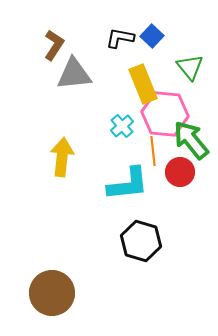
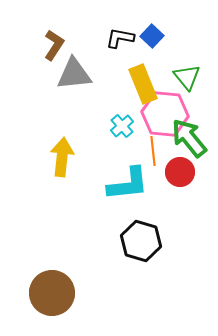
green triangle: moved 3 px left, 10 px down
green arrow: moved 2 px left, 2 px up
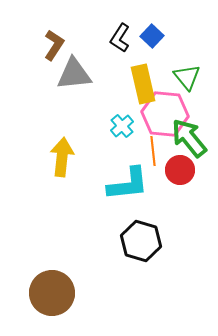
black L-shape: rotated 68 degrees counterclockwise
yellow rectangle: rotated 9 degrees clockwise
red circle: moved 2 px up
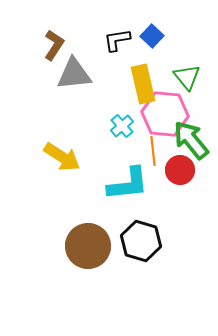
black L-shape: moved 3 px left, 2 px down; rotated 48 degrees clockwise
green arrow: moved 2 px right, 2 px down
yellow arrow: rotated 117 degrees clockwise
brown circle: moved 36 px right, 47 px up
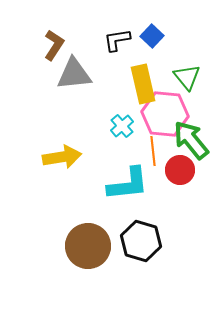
yellow arrow: rotated 42 degrees counterclockwise
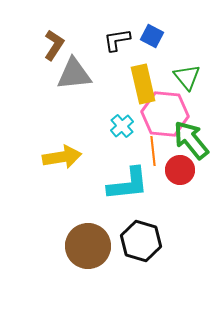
blue square: rotated 15 degrees counterclockwise
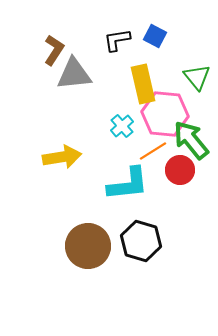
blue square: moved 3 px right
brown L-shape: moved 5 px down
green triangle: moved 10 px right
orange line: rotated 64 degrees clockwise
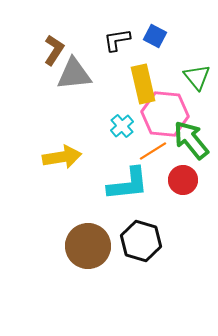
red circle: moved 3 px right, 10 px down
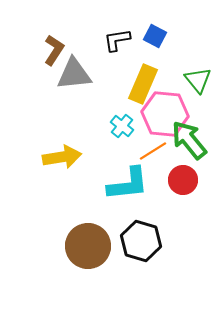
green triangle: moved 1 px right, 3 px down
yellow rectangle: rotated 36 degrees clockwise
cyan cross: rotated 10 degrees counterclockwise
green arrow: moved 2 px left
